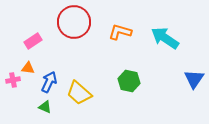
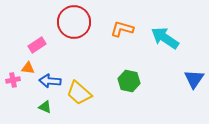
orange L-shape: moved 2 px right, 3 px up
pink rectangle: moved 4 px right, 4 px down
blue arrow: moved 1 px right, 1 px up; rotated 110 degrees counterclockwise
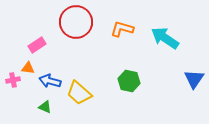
red circle: moved 2 px right
blue arrow: rotated 10 degrees clockwise
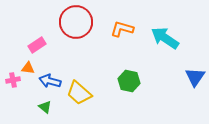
blue triangle: moved 1 px right, 2 px up
green triangle: rotated 16 degrees clockwise
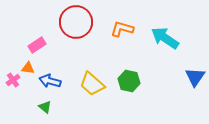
pink cross: rotated 24 degrees counterclockwise
yellow trapezoid: moved 13 px right, 9 px up
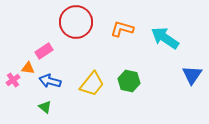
pink rectangle: moved 7 px right, 6 px down
blue triangle: moved 3 px left, 2 px up
yellow trapezoid: rotated 92 degrees counterclockwise
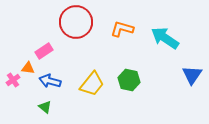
green hexagon: moved 1 px up
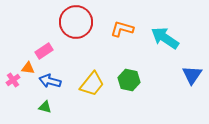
green triangle: rotated 24 degrees counterclockwise
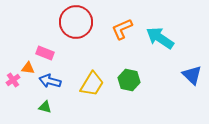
orange L-shape: rotated 40 degrees counterclockwise
cyan arrow: moved 5 px left
pink rectangle: moved 1 px right, 2 px down; rotated 54 degrees clockwise
blue triangle: rotated 20 degrees counterclockwise
yellow trapezoid: rotated 8 degrees counterclockwise
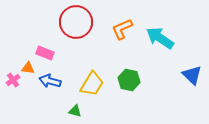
green triangle: moved 30 px right, 4 px down
